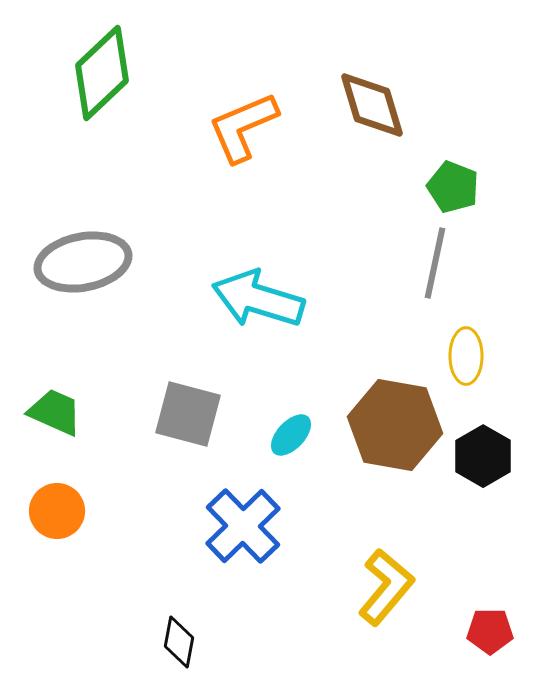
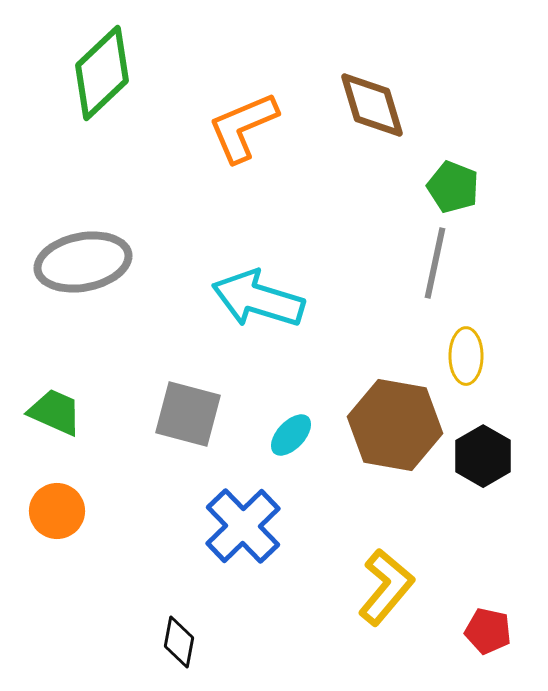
red pentagon: moved 2 px left; rotated 12 degrees clockwise
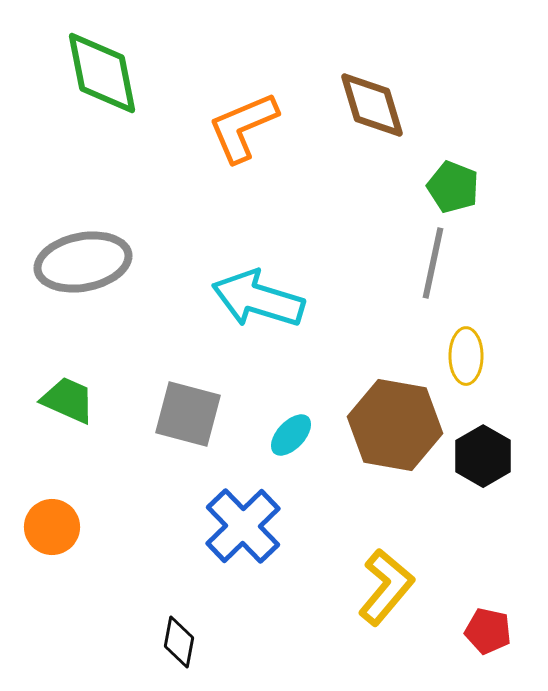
green diamond: rotated 58 degrees counterclockwise
gray line: moved 2 px left
green trapezoid: moved 13 px right, 12 px up
orange circle: moved 5 px left, 16 px down
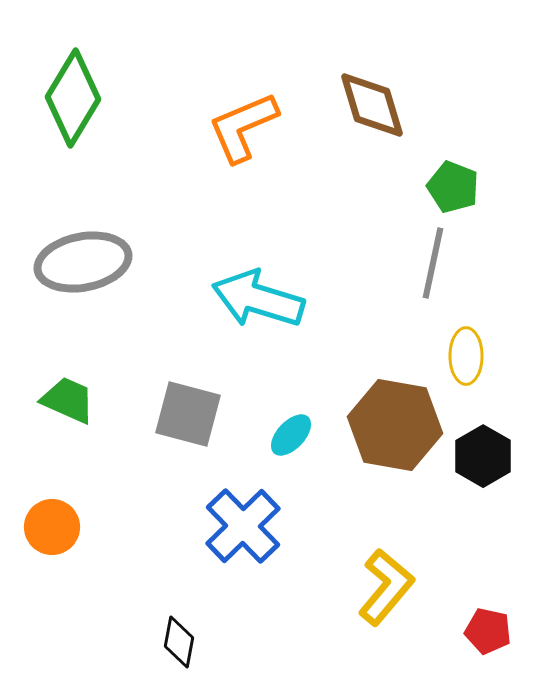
green diamond: moved 29 px left, 25 px down; rotated 42 degrees clockwise
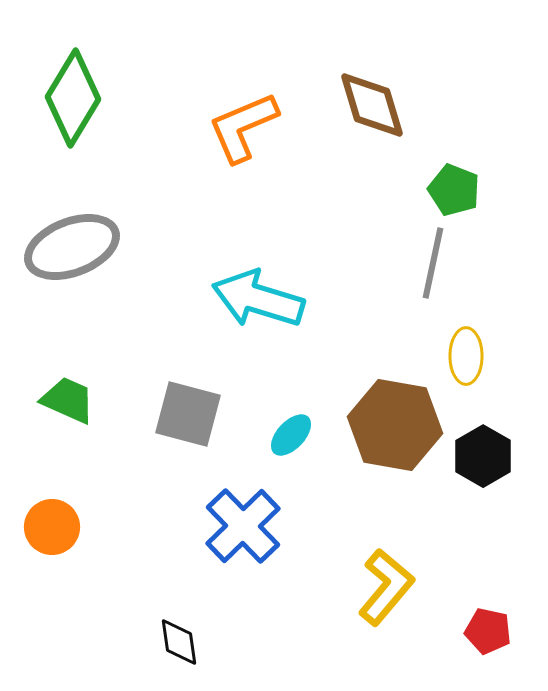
green pentagon: moved 1 px right, 3 px down
gray ellipse: moved 11 px left, 15 px up; rotated 10 degrees counterclockwise
black diamond: rotated 18 degrees counterclockwise
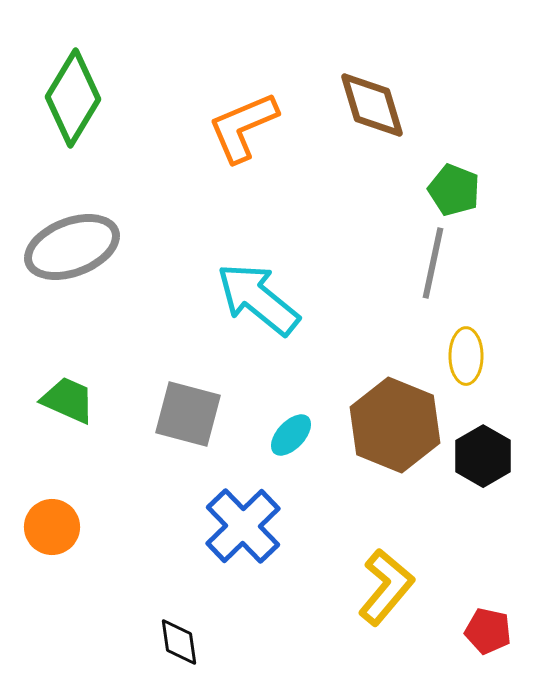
cyan arrow: rotated 22 degrees clockwise
brown hexagon: rotated 12 degrees clockwise
